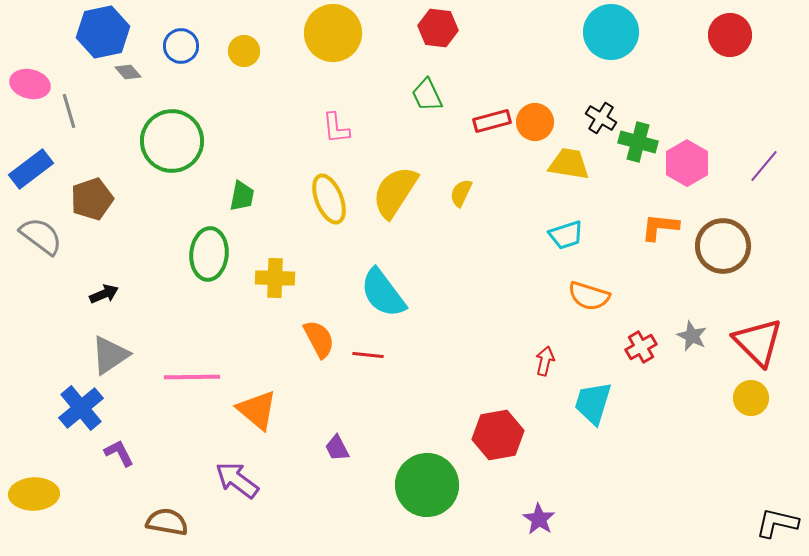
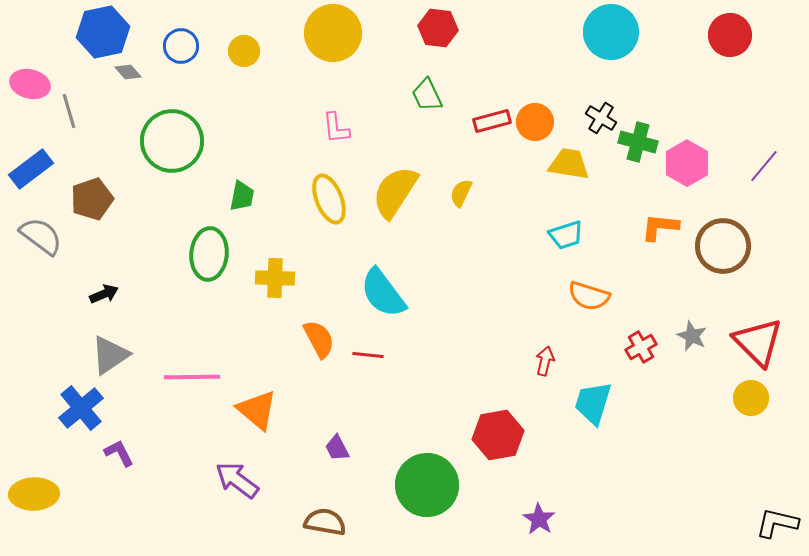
brown semicircle at (167, 522): moved 158 px right
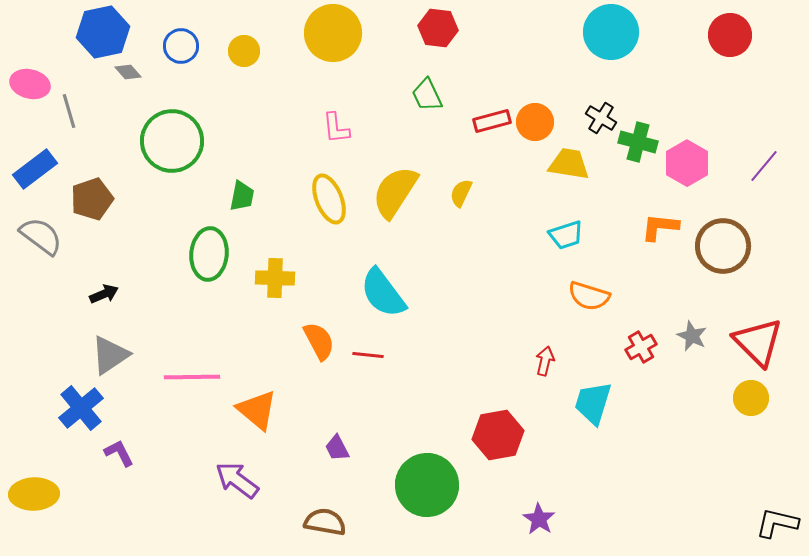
blue rectangle at (31, 169): moved 4 px right
orange semicircle at (319, 339): moved 2 px down
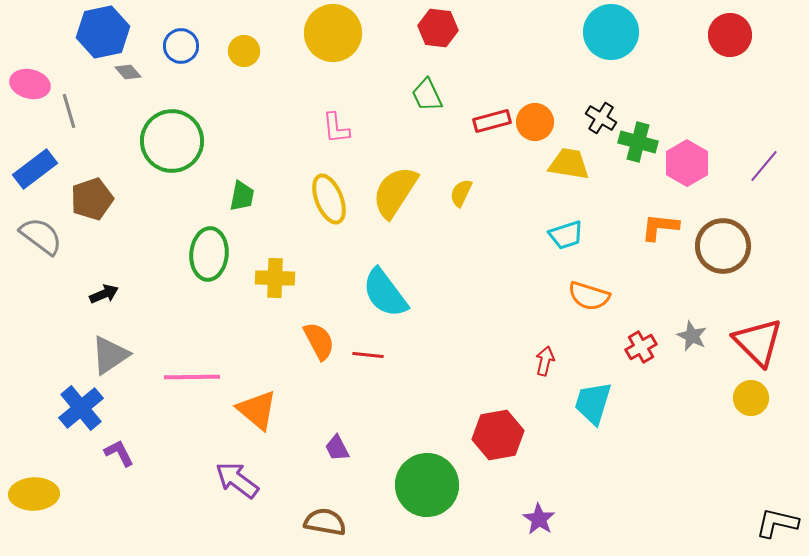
cyan semicircle at (383, 293): moved 2 px right
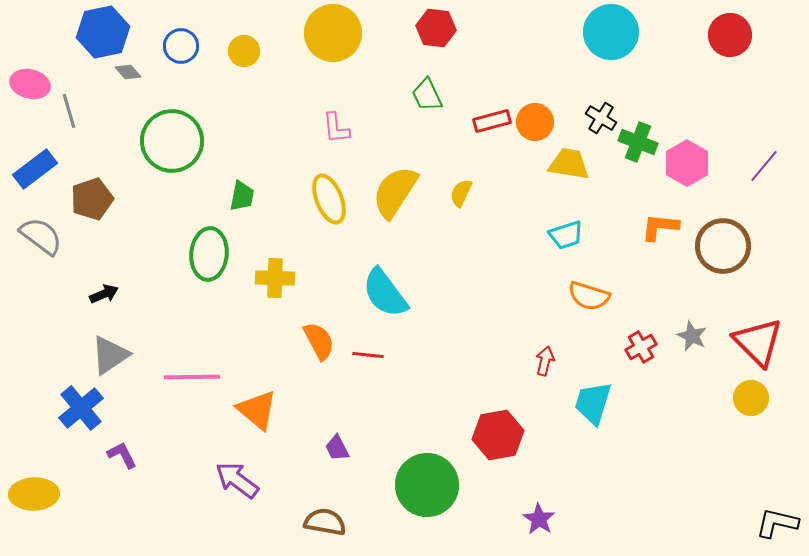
red hexagon at (438, 28): moved 2 px left
green cross at (638, 142): rotated 6 degrees clockwise
purple L-shape at (119, 453): moved 3 px right, 2 px down
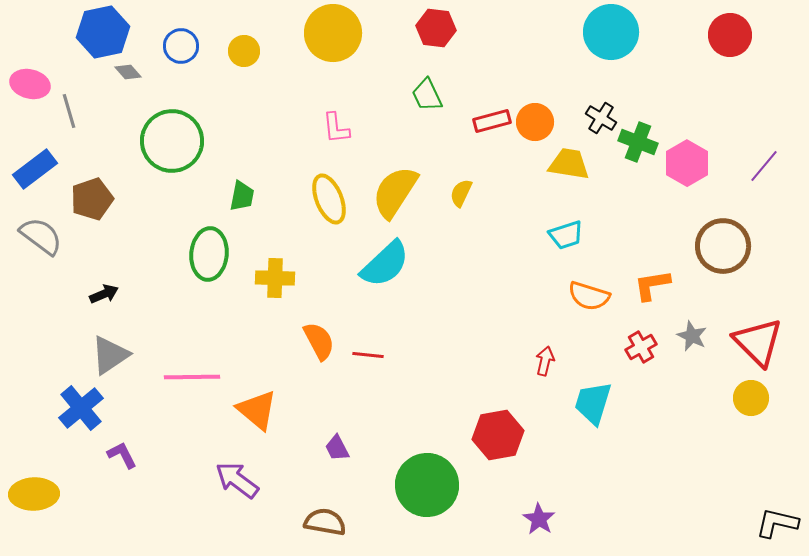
orange L-shape at (660, 227): moved 8 px left, 58 px down; rotated 15 degrees counterclockwise
cyan semicircle at (385, 293): moved 29 px up; rotated 96 degrees counterclockwise
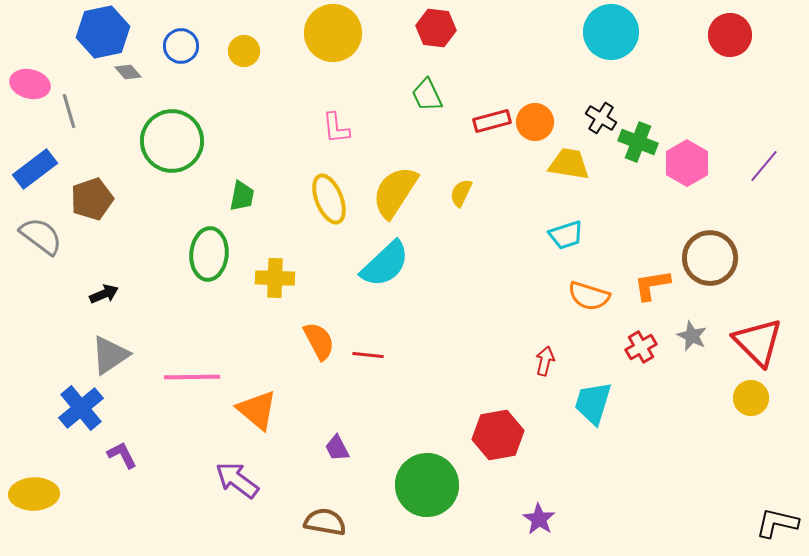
brown circle at (723, 246): moved 13 px left, 12 px down
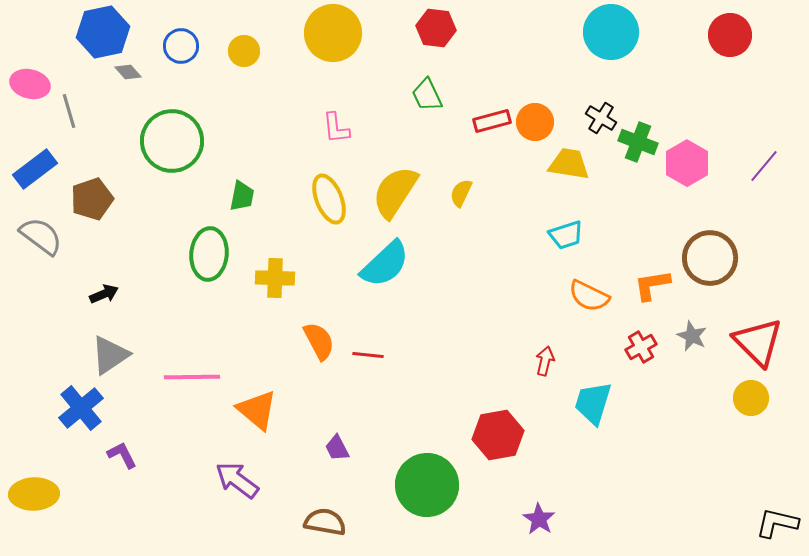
orange semicircle at (589, 296): rotated 9 degrees clockwise
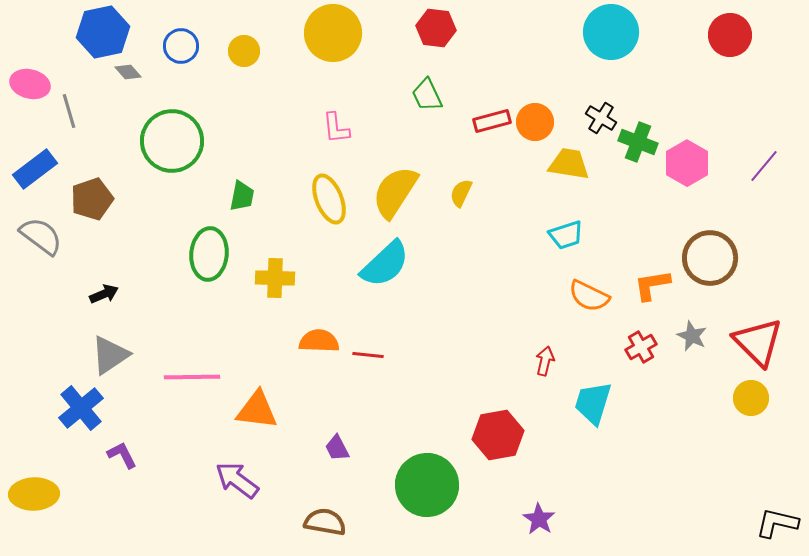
orange semicircle at (319, 341): rotated 60 degrees counterclockwise
orange triangle at (257, 410): rotated 33 degrees counterclockwise
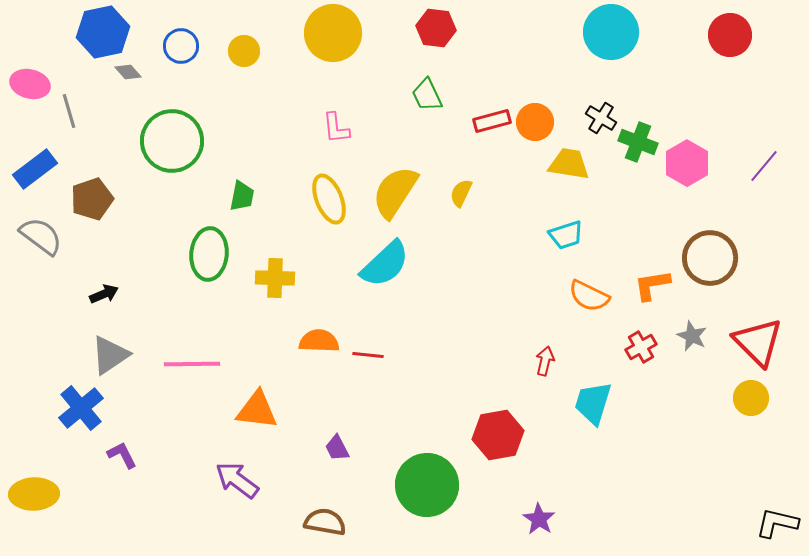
pink line at (192, 377): moved 13 px up
